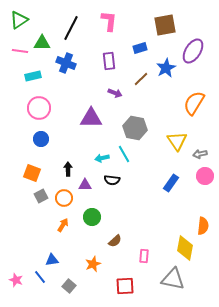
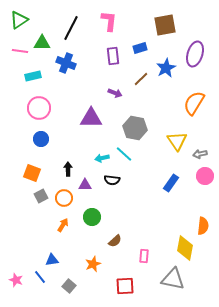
purple ellipse at (193, 51): moved 2 px right, 3 px down; rotated 15 degrees counterclockwise
purple rectangle at (109, 61): moved 4 px right, 5 px up
cyan line at (124, 154): rotated 18 degrees counterclockwise
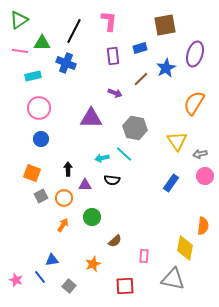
black line at (71, 28): moved 3 px right, 3 px down
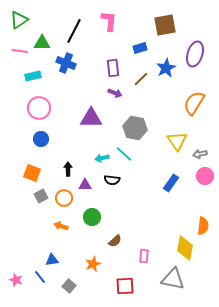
purple rectangle at (113, 56): moved 12 px down
orange arrow at (63, 225): moved 2 px left, 1 px down; rotated 104 degrees counterclockwise
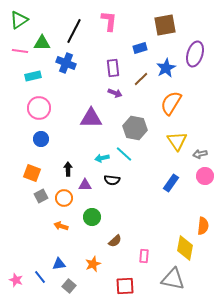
orange semicircle at (194, 103): moved 23 px left
blue triangle at (52, 260): moved 7 px right, 4 px down
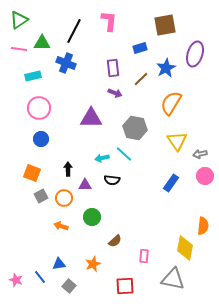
pink line at (20, 51): moved 1 px left, 2 px up
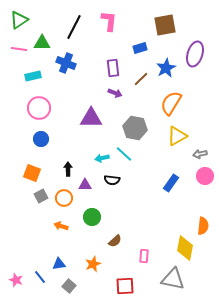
black line at (74, 31): moved 4 px up
yellow triangle at (177, 141): moved 5 px up; rotated 35 degrees clockwise
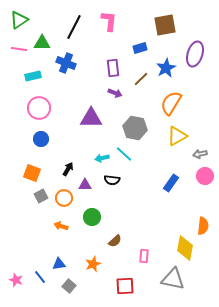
black arrow at (68, 169): rotated 32 degrees clockwise
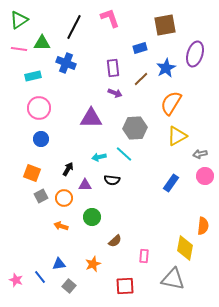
pink L-shape at (109, 21): moved 1 px right, 3 px up; rotated 25 degrees counterclockwise
gray hexagon at (135, 128): rotated 15 degrees counterclockwise
cyan arrow at (102, 158): moved 3 px left, 1 px up
